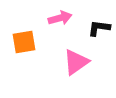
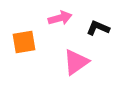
black L-shape: moved 1 px left; rotated 15 degrees clockwise
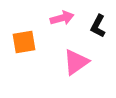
pink arrow: moved 2 px right
black L-shape: moved 2 px up; rotated 85 degrees counterclockwise
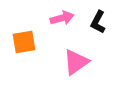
black L-shape: moved 4 px up
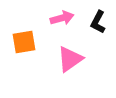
pink triangle: moved 6 px left, 3 px up
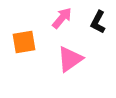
pink arrow: rotated 35 degrees counterclockwise
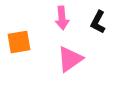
pink arrow: rotated 135 degrees clockwise
orange square: moved 5 px left
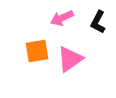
pink arrow: rotated 70 degrees clockwise
orange square: moved 18 px right, 9 px down
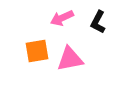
pink triangle: rotated 24 degrees clockwise
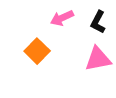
orange square: rotated 35 degrees counterclockwise
pink triangle: moved 28 px right
